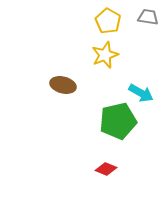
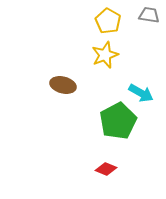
gray trapezoid: moved 1 px right, 2 px up
green pentagon: rotated 15 degrees counterclockwise
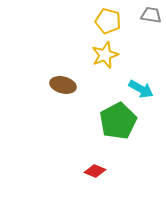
gray trapezoid: moved 2 px right
yellow pentagon: rotated 15 degrees counterclockwise
cyan arrow: moved 4 px up
red diamond: moved 11 px left, 2 px down
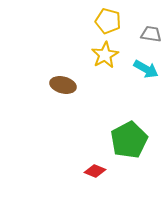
gray trapezoid: moved 19 px down
yellow star: rotated 8 degrees counterclockwise
cyan arrow: moved 5 px right, 20 px up
green pentagon: moved 11 px right, 19 px down
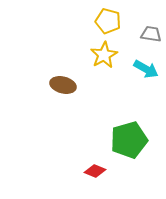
yellow star: moved 1 px left
green pentagon: rotated 12 degrees clockwise
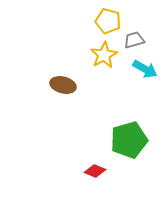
gray trapezoid: moved 17 px left, 6 px down; rotated 25 degrees counterclockwise
cyan arrow: moved 1 px left
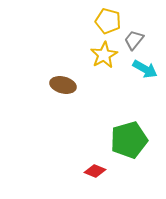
gray trapezoid: rotated 35 degrees counterclockwise
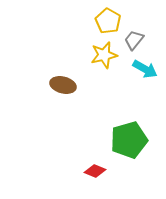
yellow pentagon: rotated 15 degrees clockwise
yellow star: rotated 16 degrees clockwise
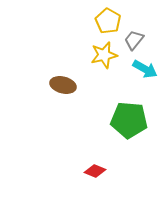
green pentagon: moved 20 px up; rotated 21 degrees clockwise
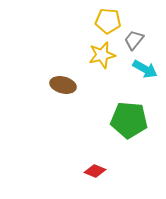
yellow pentagon: rotated 25 degrees counterclockwise
yellow star: moved 2 px left
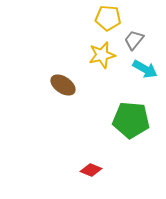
yellow pentagon: moved 3 px up
brown ellipse: rotated 20 degrees clockwise
green pentagon: moved 2 px right
red diamond: moved 4 px left, 1 px up
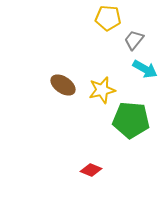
yellow star: moved 35 px down
